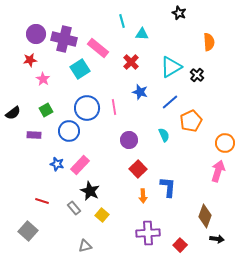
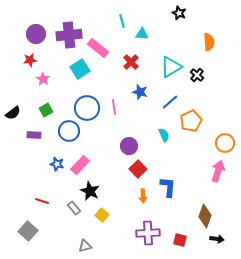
purple cross at (64, 39): moved 5 px right, 4 px up; rotated 20 degrees counterclockwise
purple circle at (129, 140): moved 6 px down
red square at (180, 245): moved 5 px up; rotated 32 degrees counterclockwise
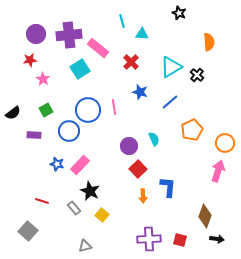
blue circle at (87, 108): moved 1 px right, 2 px down
orange pentagon at (191, 121): moved 1 px right, 9 px down
cyan semicircle at (164, 135): moved 10 px left, 4 px down
purple cross at (148, 233): moved 1 px right, 6 px down
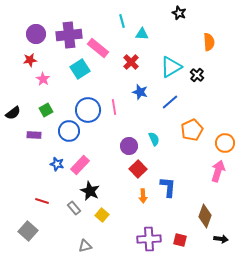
black arrow at (217, 239): moved 4 px right
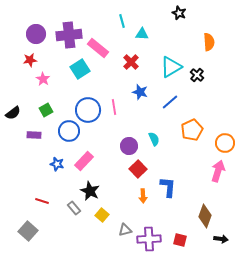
pink rectangle at (80, 165): moved 4 px right, 4 px up
gray triangle at (85, 246): moved 40 px right, 16 px up
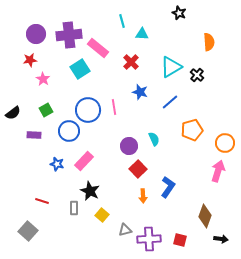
orange pentagon at (192, 130): rotated 10 degrees clockwise
blue L-shape at (168, 187): rotated 30 degrees clockwise
gray rectangle at (74, 208): rotated 40 degrees clockwise
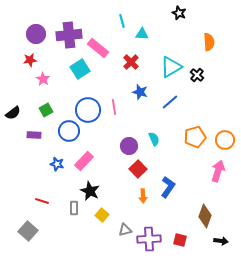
orange pentagon at (192, 130): moved 3 px right, 7 px down
orange circle at (225, 143): moved 3 px up
black arrow at (221, 239): moved 2 px down
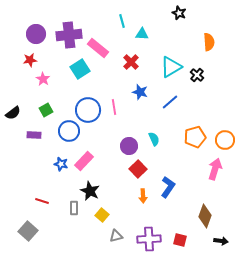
blue star at (57, 164): moved 4 px right
pink arrow at (218, 171): moved 3 px left, 2 px up
gray triangle at (125, 230): moved 9 px left, 6 px down
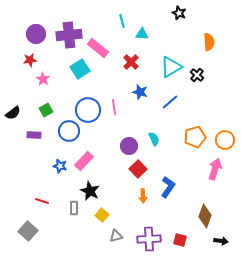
blue star at (61, 164): moved 1 px left, 2 px down
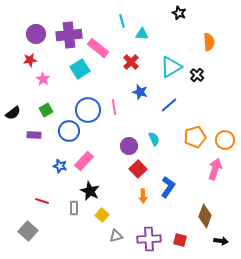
blue line at (170, 102): moved 1 px left, 3 px down
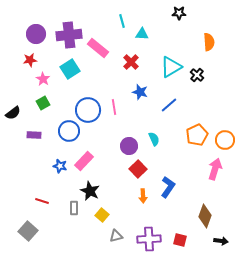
black star at (179, 13): rotated 24 degrees counterclockwise
cyan square at (80, 69): moved 10 px left
green square at (46, 110): moved 3 px left, 7 px up
orange pentagon at (195, 137): moved 2 px right, 2 px up; rotated 10 degrees counterclockwise
